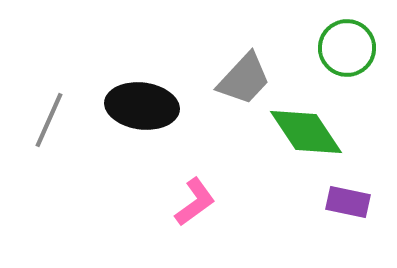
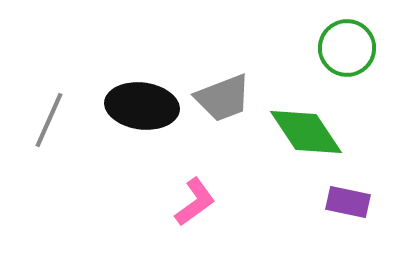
gray trapezoid: moved 21 px left, 19 px down; rotated 26 degrees clockwise
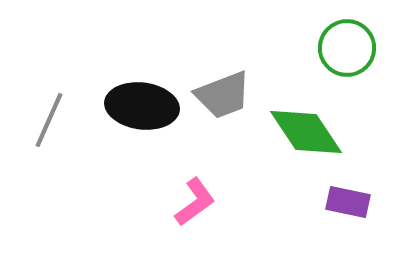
gray trapezoid: moved 3 px up
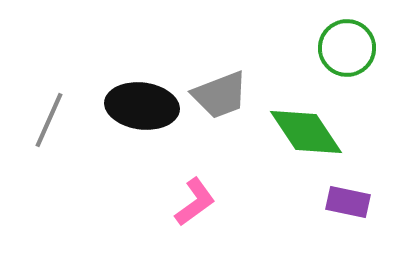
gray trapezoid: moved 3 px left
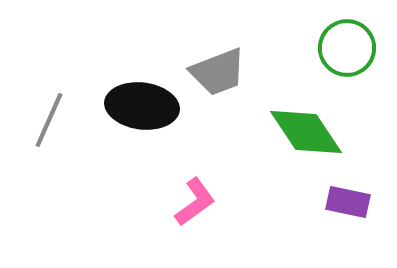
gray trapezoid: moved 2 px left, 23 px up
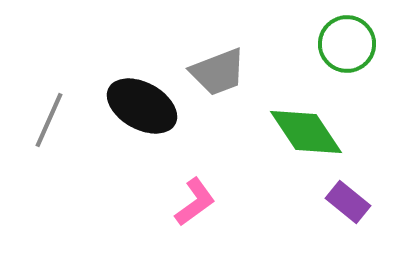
green circle: moved 4 px up
black ellipse: rotated 22 degrees clockwise
purple rectangle: rotated 27 degrees clockwise
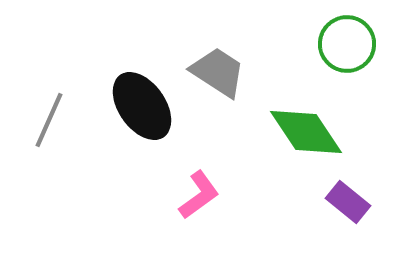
gray trapezoid: rotated 126 degrees counterclockwise
black ellipse: rotated 26 degrees clockwise
pink L-shape: moved 4 px right, 7 px up
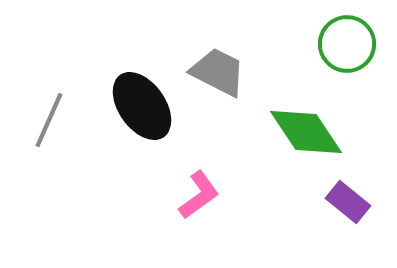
gray trapezoid: rotated 6 degrees counterclockwise
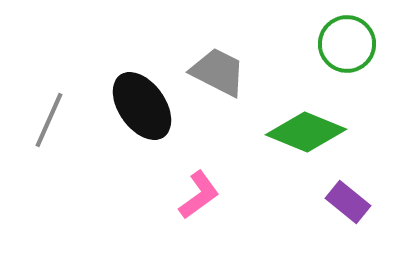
green diamond: rotated 34 degrees counterclockwise
